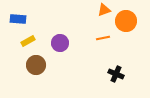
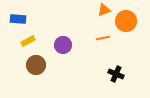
purple circle: moved 3 px right, 2 px down
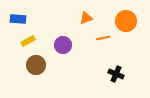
orange triangle: moved 18 px left, 8 px down
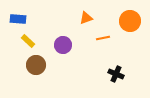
orange circle: moved 4 px right
yellow rectangle: rotated 72 degrees clockwise
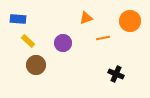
purple circle: moved 2 px up
